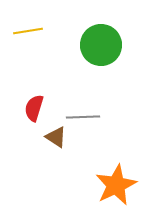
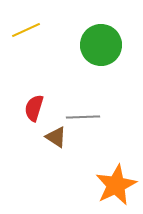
yellow line: moved 2 px left, 1 px up; rotated 16 degrees counterclockwise
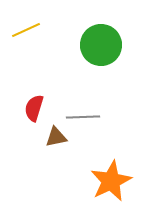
brown triangle: rotated 45 degrees counterclockwise
orange star: moved 5 px left, 4 px up
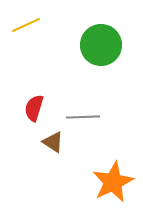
yellow line: moved 5 px up
brown triangle: moved 3 px left, 5 px down; rotated 45 degrees clockwise
orange star: moved 2 px right, 1 px down
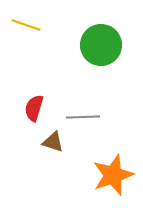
yellow line: rotated 44 degrees clockwise
brown triangle: rotated 15 degrees counterclockwise
orange star: moved 7 px up; rotated 6 degrees clockwise
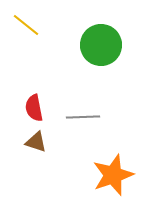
yellow line: rotated 20 degrees clockwise
red semicircle: rotated 28 degrees counterclockwise
brown triangle: moved 17 px left
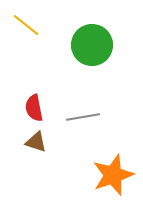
green circle: moved 9 px left
gray line: rotated 8 degrees counterclockwise
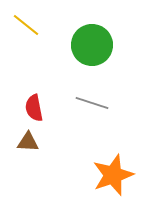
gray line: moved 9 px right, 14 px up; rotated 28 degrees clockwise
brown triangle: moved 8 px left; rotated 15 degrees counterclockwise
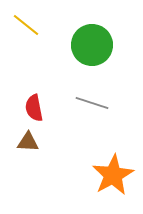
orange star: rotated 9 degrees counterclockwise
